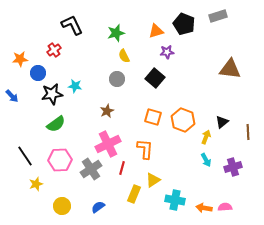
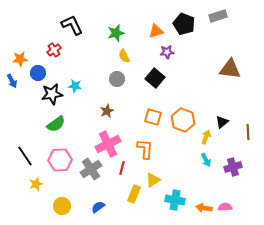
blue arrow: moved 15 px up; rotated 16 degrees clockwise
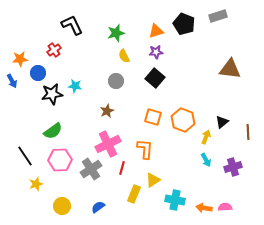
purple star: moved 11 px left
gray circle: moved 1 px left, 2 px down
green semicircle: moved 3 px left, 7 px down
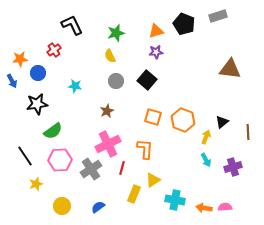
yellow semicircle: moved 14 px left
black square: moved 8 px left, 2 px down
black star: moved 15 px left, 10 px down
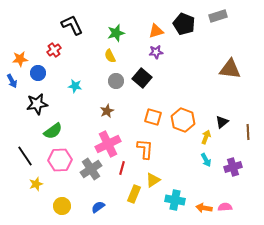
black square: moved 5 px left, 2 px up
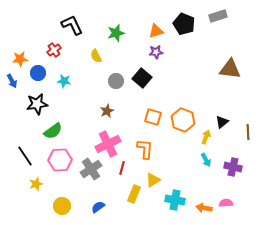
yellow semicircle: moved 14 px left
cyan star: moved 11 px left, 5 px up
purple cross: rotated 30 degrees clockwise
pink semicircle: moved 1 px right, 4 px up
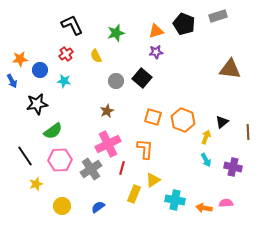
red cross: moved 12 px right, 4 px down
blue circle: moved 2 px right, 3 px up
